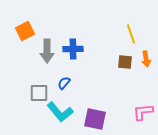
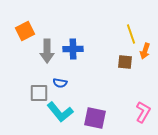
orange arrow: moved 1 px left, 8 px up; rotated 28 degrees clockwise
blue semicircle: moved 4 px left; rotated 120 degrees counterclockwise
pink L-shape: rotated 125 degrees clockwise
purple square: moved 1 px up
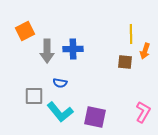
yellow line: rotated 18 degrees clockwise
gray square: moved 5 px left, 3 px down
purple square: moved 1 px up
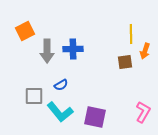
brown square: rotated 14 degrees counterclockwise
blue semicircle: moved 1 px right, 2 px down; rotated 40 degrees counterclockwise
